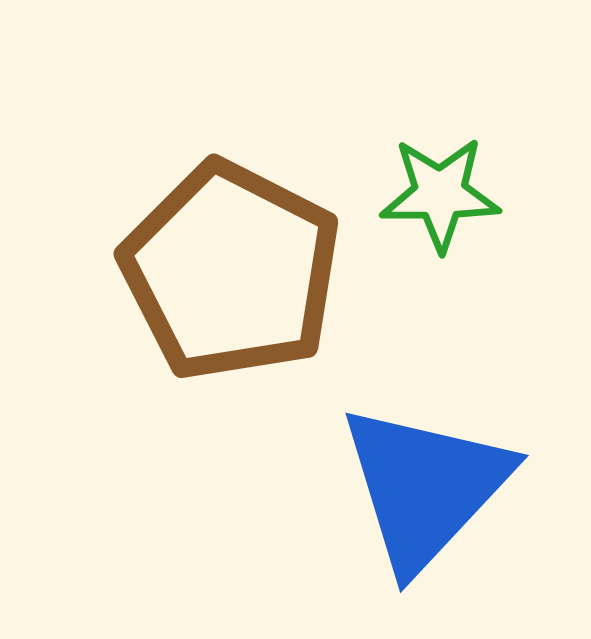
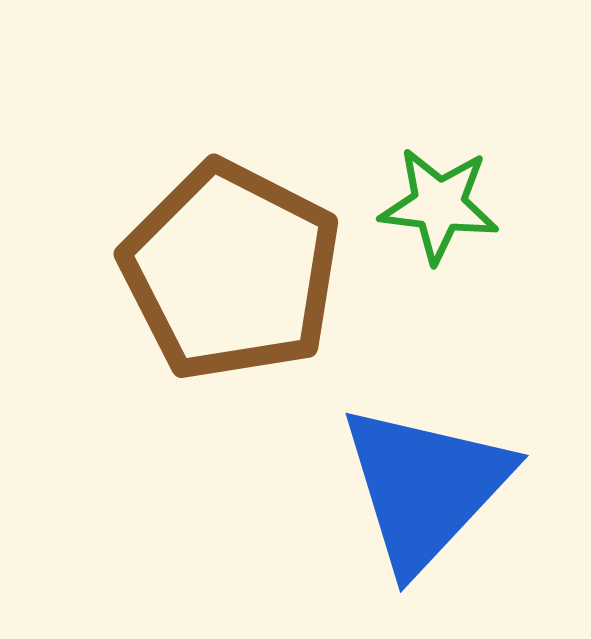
green star: moved 1 px left, 11 px down; rotated 7 degrees clockwise
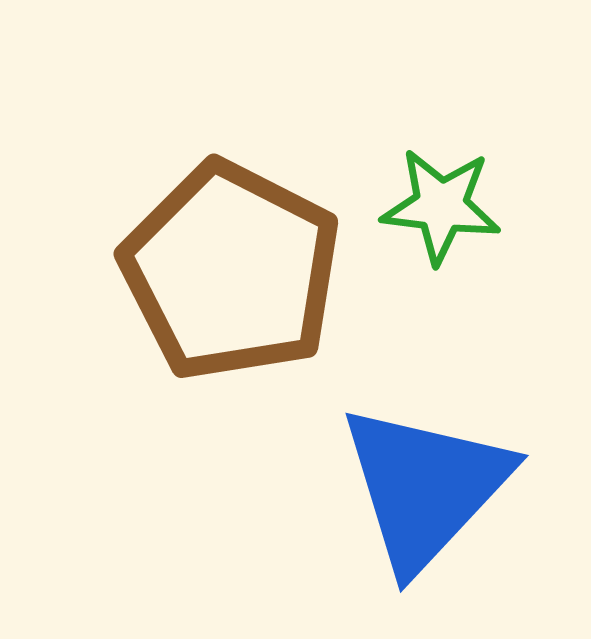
green star: moved 2 px right, 1 px down
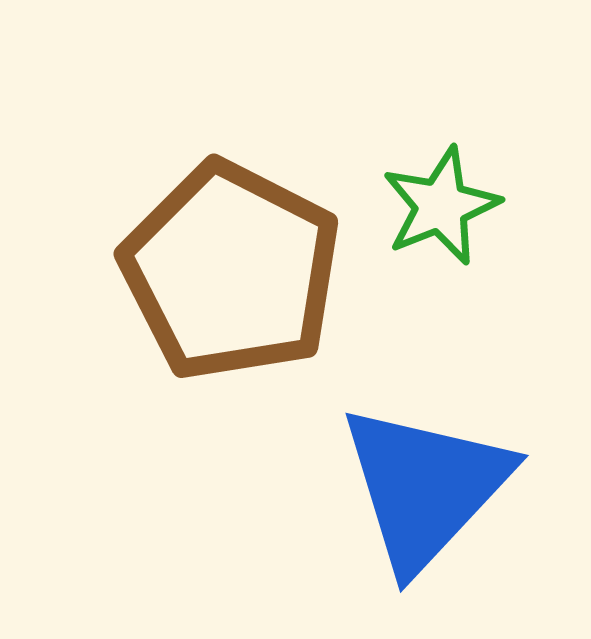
green star: rotated 29 degrees counterclockwise
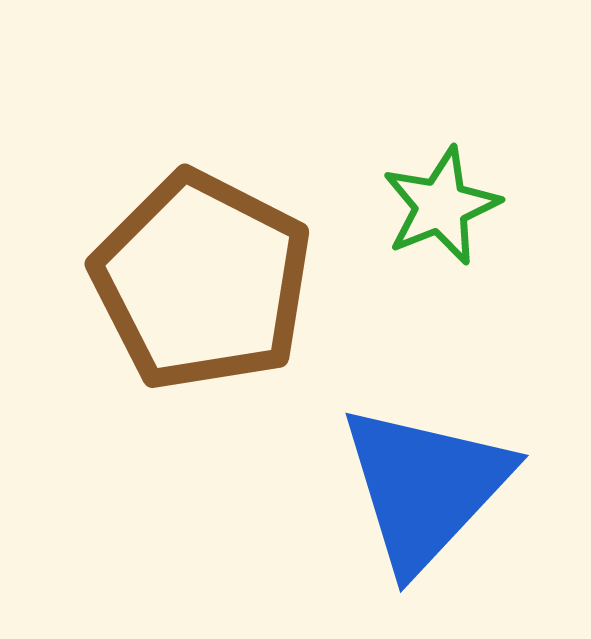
brown pentagon: moved 29 px left, 10 px down
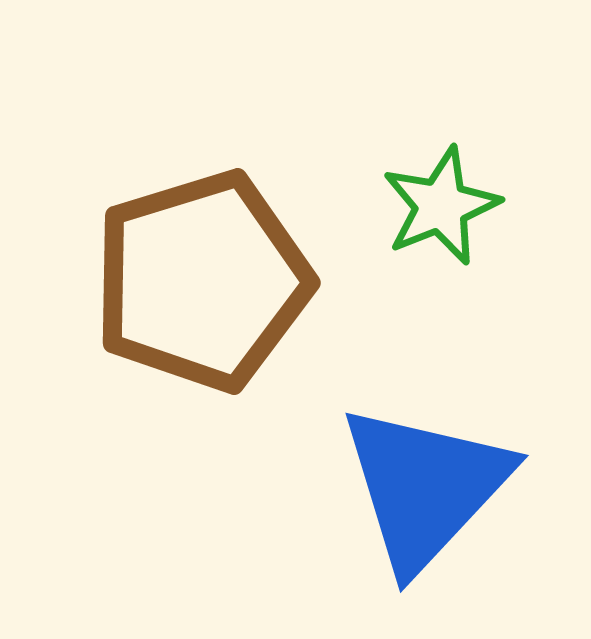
brown pentagon: rotated 28 degrees clockwise
